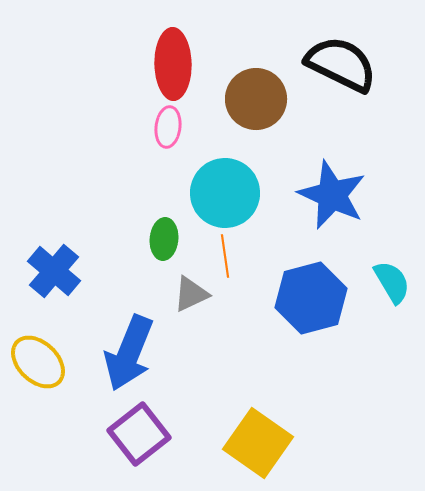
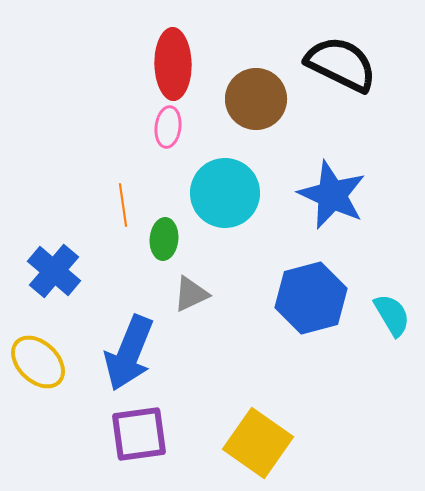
orange line: moved 102 px left, 51 px up
cyan semicircle: moved 33 px down
purple square: rotated 30 degrees clockwise
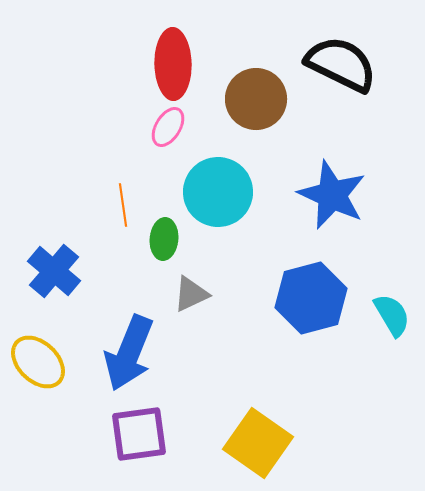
pink ellipse: rotated 24 degrees clockwise
cyan circle: moved 7 px left, 1 px up
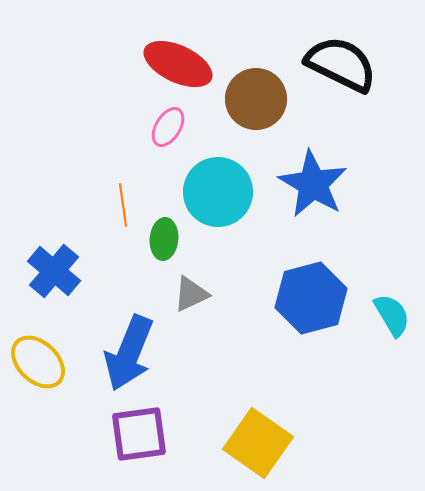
red ellipse: moved 5 px right; rotated 64 degrees counterclockwise
blue star: moved 19 px left, 11 px up; rotated 6 degrees clockwise
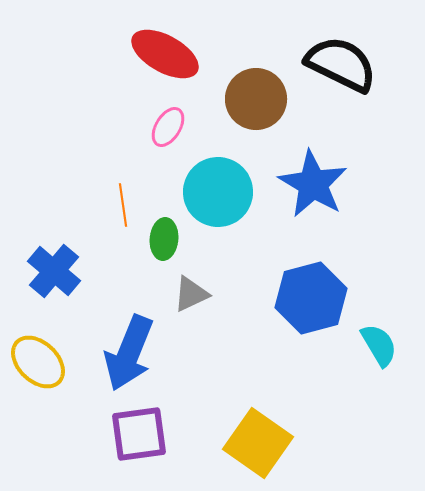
red ellipse: moved 13 px left, 10 px up; rotated 4 degrees clockwise
cyan semicircle: moved 13 px left, 30 px down
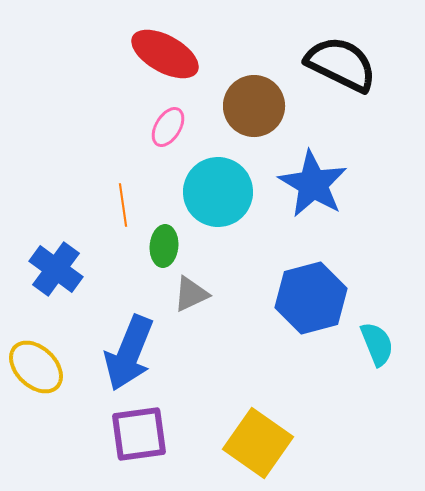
brown circle: moved 2 px left, 7 px down
green ellipse: moved 7 px down
blue cross: moved 2 px right, 2 px up; rotated 4 degrees counterclockwise
cyan semicircle: moved 2 px left, 1 px up; rotated 9 degrees clockwise
yellow ellipse: moved 2 px left, 5 px down
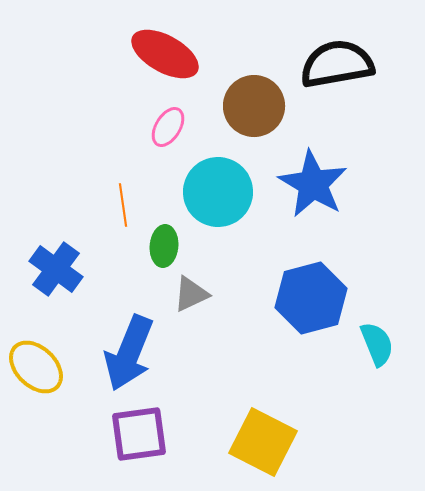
black semicircle: moved 4 px left; rotated 36 degrees counterclockwise
yellow square: moved 5 px right, 1 px up; rotated 8 degrees counterclockwise
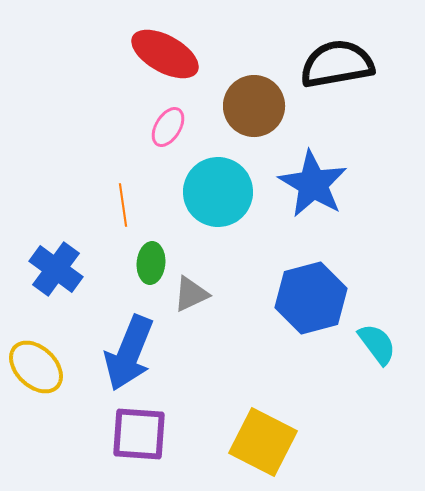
green ellipse: moved 13 px left, 17 px down
cyan semicircle: rotated 15 degrees counterclockwise
purple square: rotated 12 degrees clockwise
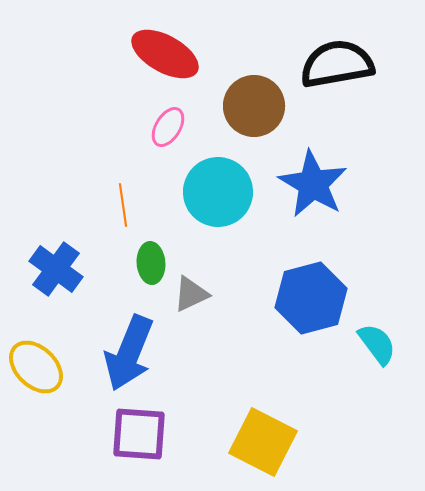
green ellipse: rotated 9 degrees counterclockwise
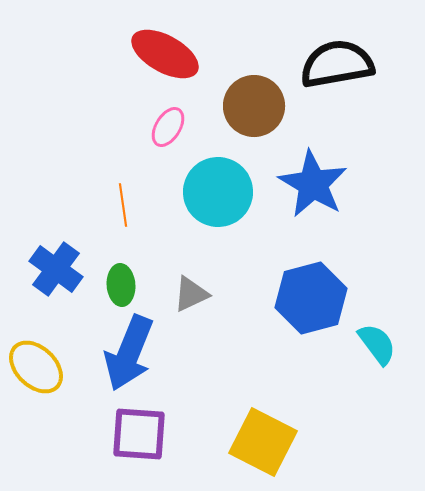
green ellipse: moved 30 px left, 22 px down
